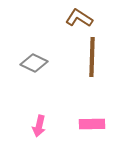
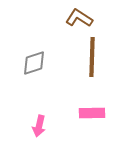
gray diamond: rotated 44 degrees counterclockwise
pink rectangle: moved 11 px up
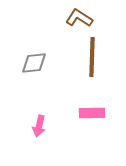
gray diamond: rotated 12 degrees clockwise
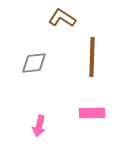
brown L-shape: moved 17 px left
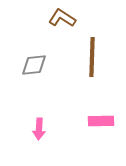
gray diamond: moved 2 px down
pink rectangle: moved 9 px right, 8 px down
pink arrow: moved 3 px down; rotated 10 degrees counterclockwise
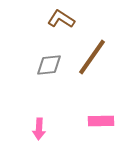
brown L-shape: moved 1 px left, 1 px down
brown line: rotated 33 degrees clockwise
gray diamond: moved 15 px right
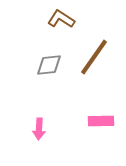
brown line: moved 2 px right
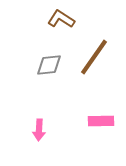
pink arrow: moved 1 px down
